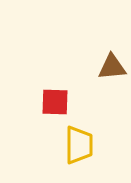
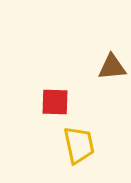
yellow trapezoid: rotated 12 degrees counterclockwise
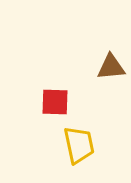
brown triangle: moved 1 px left
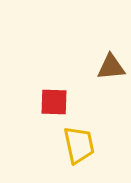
red square: moved 1 px left
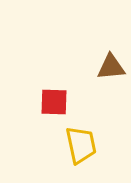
yellow trapezoid: moved 2 px right
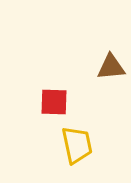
yellow trapezoid: moved 4 px left
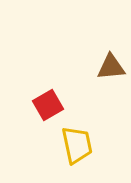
red square: moved 6 px left, 3 px down; rotated 32 degrees counterclockwise
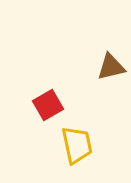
brown triangle: rotated 8 degrees counterclockwise
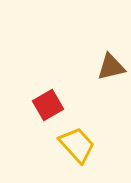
yellow trapezoid: rotated 30 degrees counterclockwise
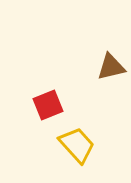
red square: rotated 8 degrees clockwise
